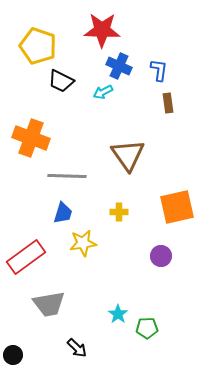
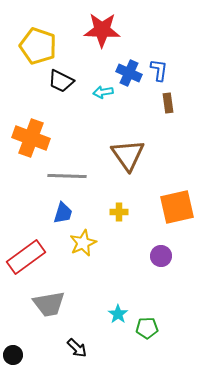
blue cross: moved 10 px right, 7 px down
cyan arrow: rotated 18 degrees clockwise
yellow star: rotated 16 degrees counterclockwise
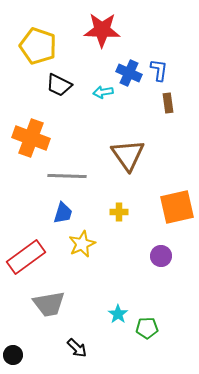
black trapezoid: moved 2 px left, 4 px down
yellow star: moved 1 px left, 1 px down
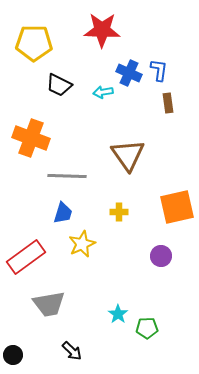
yellow pentagon: moved 4 px left, 3 px up; rotated 18 degrees counterclockwise
black arrow: moved 5 px left, 3 px down
